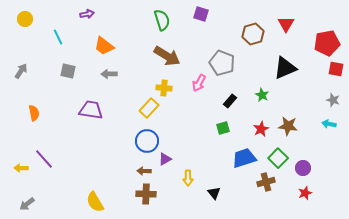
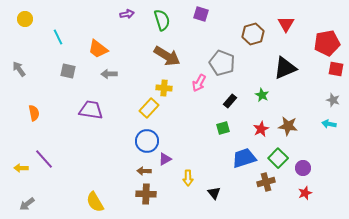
purple arrow at (87, 14): moved 40 px right
orange trapezoid at (104, 46): moved 6 px left, 3 px down
gray arrow at (21, 71): moved 2 px left, 2 px up; rotated 70 degrees counterclockwise
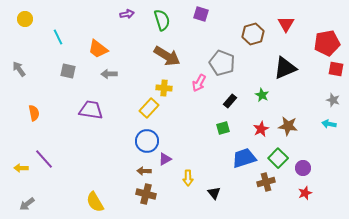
brown cross at (146, 194): rotated 12 degrees clockwise
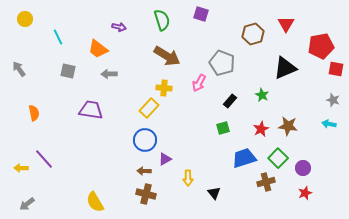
purple arrow at (127, 14): moved 8 px left, 13 px down; rotated 24 degrees clockwise
red pentagon at (327, 43): moved 6 px left, 3 px down
blue circle at (147, 141): moved 2 px left, 1 px up
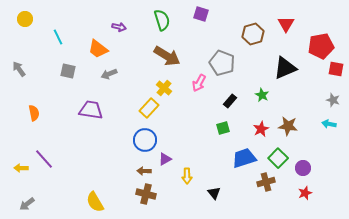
gray arrow at (109, 74): rotated 21 degrees counterclockwise
yellow cross at (164, 88): rotated 35 degrees clockwise
yellow arrow at (188, 178): moved 1 px left, 2 px up
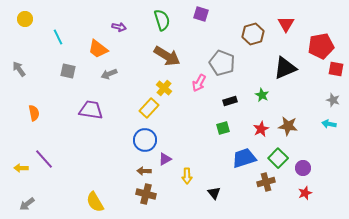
black rectangle at (230, 101): rotated 32 degrees clockwise
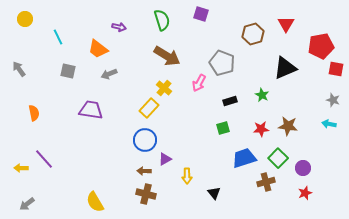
red star at (261, 129): rotated 21 degrees clockwise
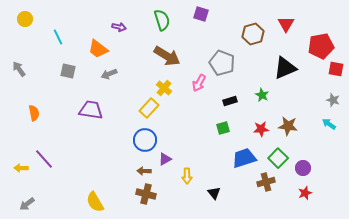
cyan arrow at (329, 124): rotated 24 degrees clockwise
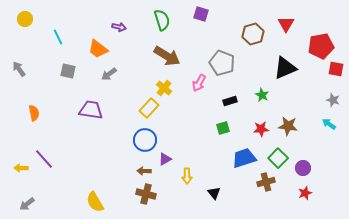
gray arrow at (109, 74): rotated 14 degrees counterclockwise
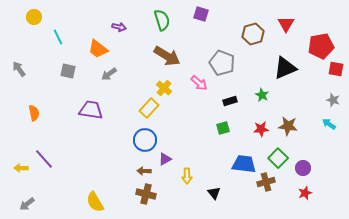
yellow circle at (25, 19): moved 9 px right, 2 px up
pink arrow at (199, 83): rotated 78 degrees counterclockwise
blue trapezoid at (244, 158): moved 6 px down; rotated 25 degrees clockwise
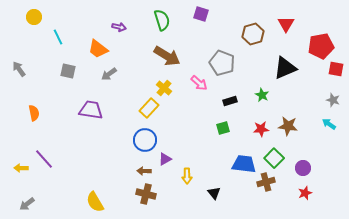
green square at (278, 158): moved 4 px left
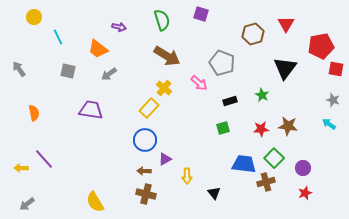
black triangle at (285, 68): rotated 30 degrees counterclockwise
